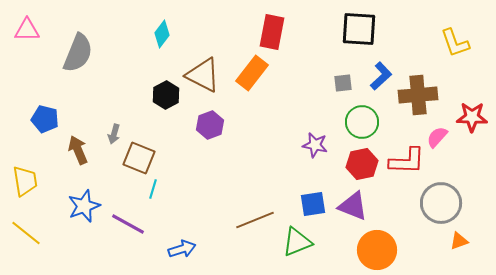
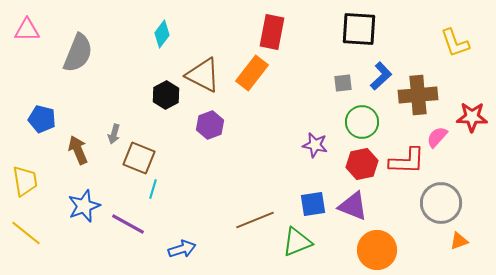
blue pentagon: moved 3 px left
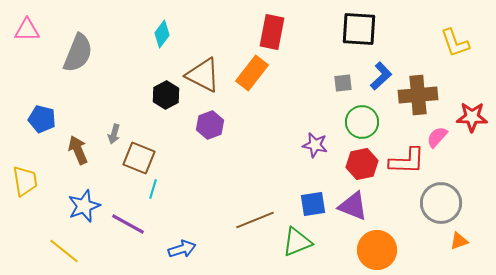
yellow line: moved 38 px right, 18 px down
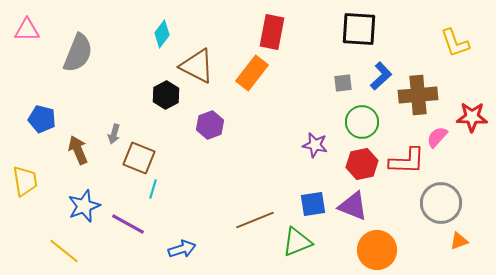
brown triangle: moved 6 px left, 9 px up
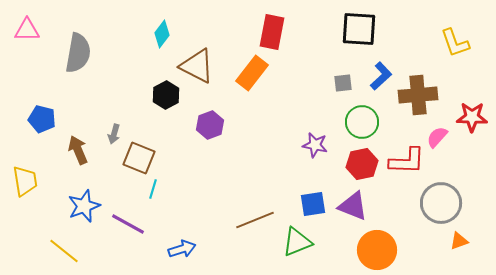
gray semicircle: rotated 12 degrees counterclockwise
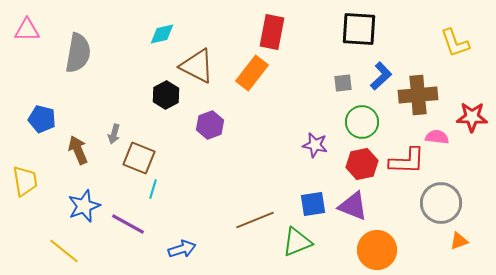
cyan diamond: rotated 40 degrees clockwise
pink semicircle: rotated 55 degrees clockwise
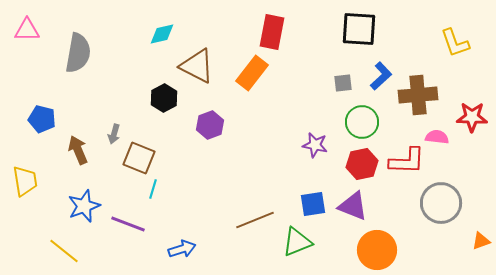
black hexagon: moved 2 px left, 3 px down
purple line: rotated 8 degrees counterclockwise
orange triangle: moved 22 px right
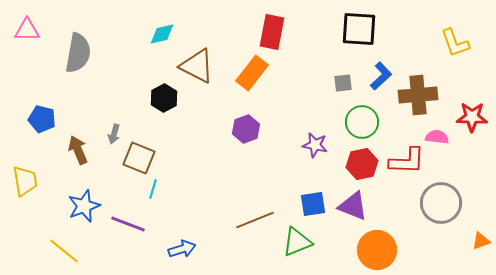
purple hexagon: moved 36 px right, 4 px down
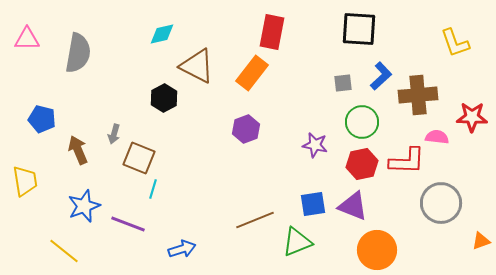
pink triangle: moved 9 px down
